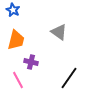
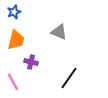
blue star: moved 1 px right, 2 px down; rotated 24 degrees clockwise
gray triangle: rotated 12 degrees counterclockwise
pink line: moved 5 px left, 2 px down
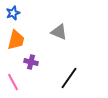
blue star: moved 1 px left, 1 px down
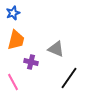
gray triangle: moved 3 px left, 17 px down
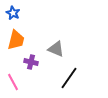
blue star: rotated 24 degrees counterclockwise
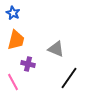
purple cross: moved 3 px left, 2 px down
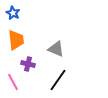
orange trapezoid: rotated 20 degrees counterclockwise
black line: moved 11 px left, 2 px down
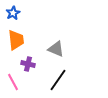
blue star: rotated 16 degrees clockwise
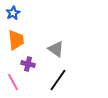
gray triangle: rotated 12 degrees clockwise
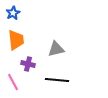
gray triangle: rotated 48 degrees counterclockwise
black line: moved 1 px left; rotated 60 degrees clockwise
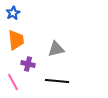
black line: moved 1 px down
